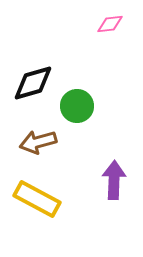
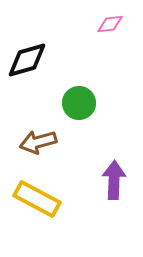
black diamond: moved 6 px left, 23 px up
green circle: moved 2 px right, 3 px up
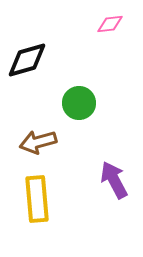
purple arrow: rotated 30 degrees counterclockwise
yellow rectangle: rotated 57 degrees clockwise
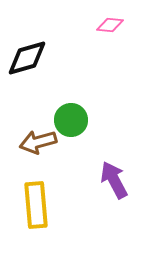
pink diamond: moved 1 px down; rotated 12 degrees clockwise
black diamond: moved 2 px up
green circle: moved 8 px left, 17 px down
yellow rectangle: moved 1 px left, 6 px down
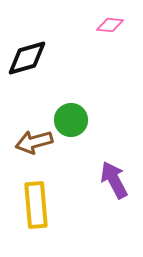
brown arrow: moved 4 px left
